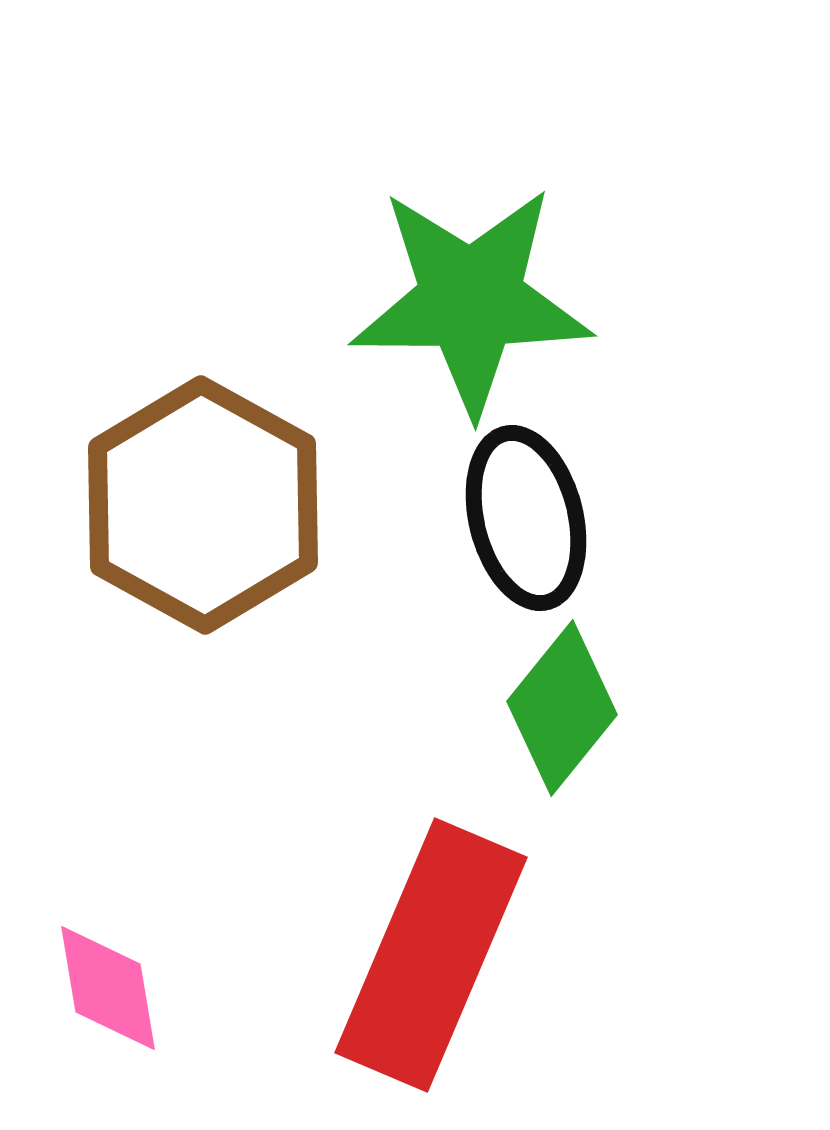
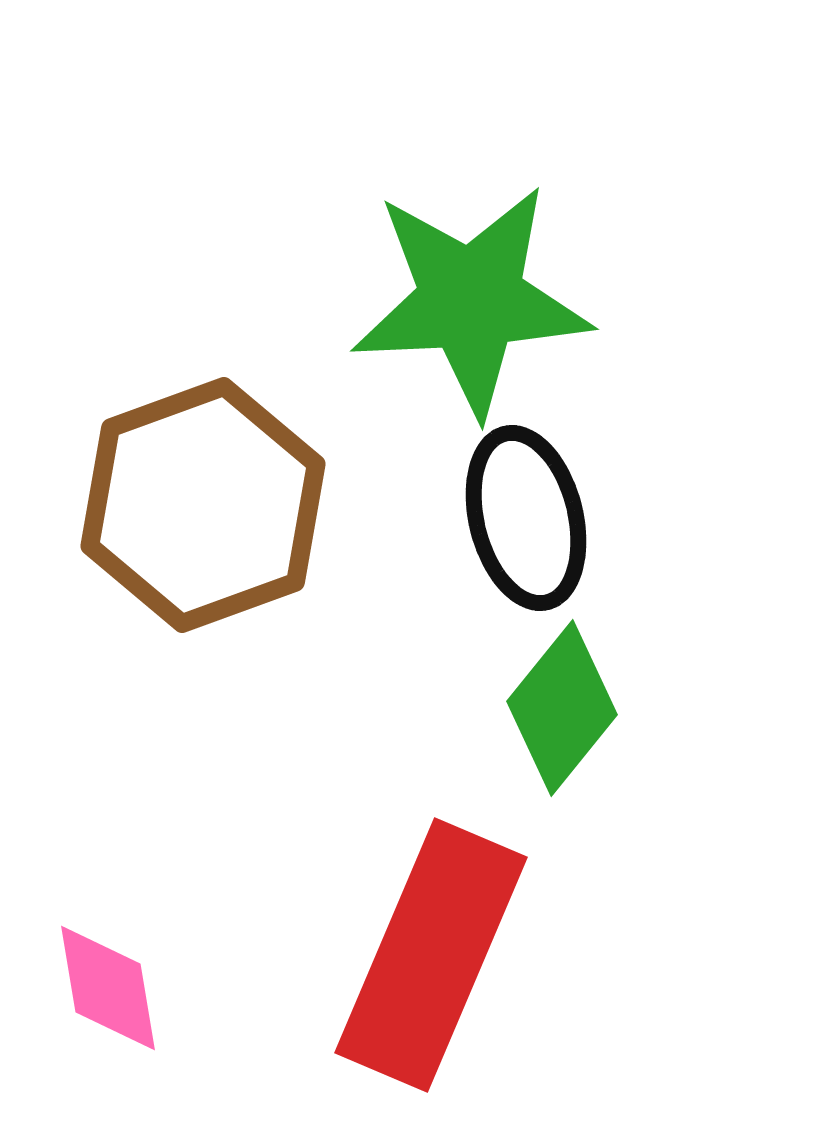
green star: rotated 3 degrees counterclockwise
brown hexagon: rotated 11 degrees clockwise
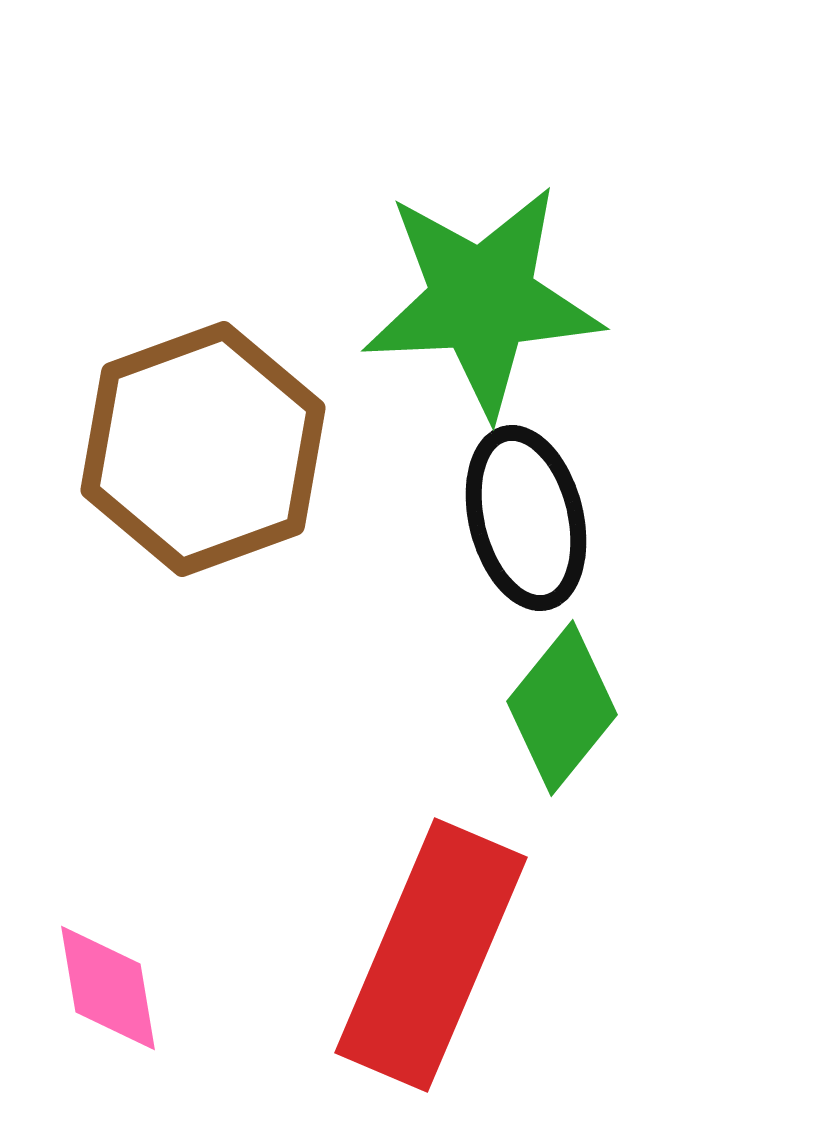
green star: moved 11 px right
brown hexagon: moved 56 px up
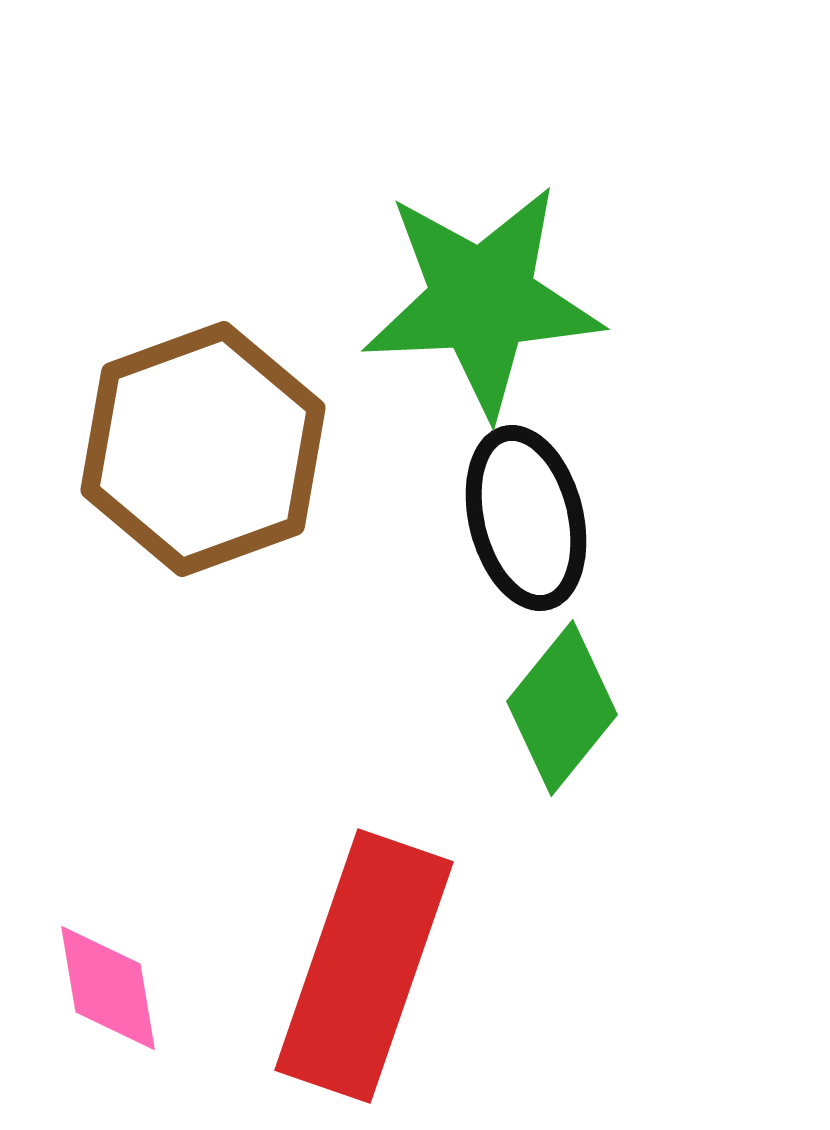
red rectangle: moved 67 px left, 11 px down; rotated 4 degrees counterclockwise
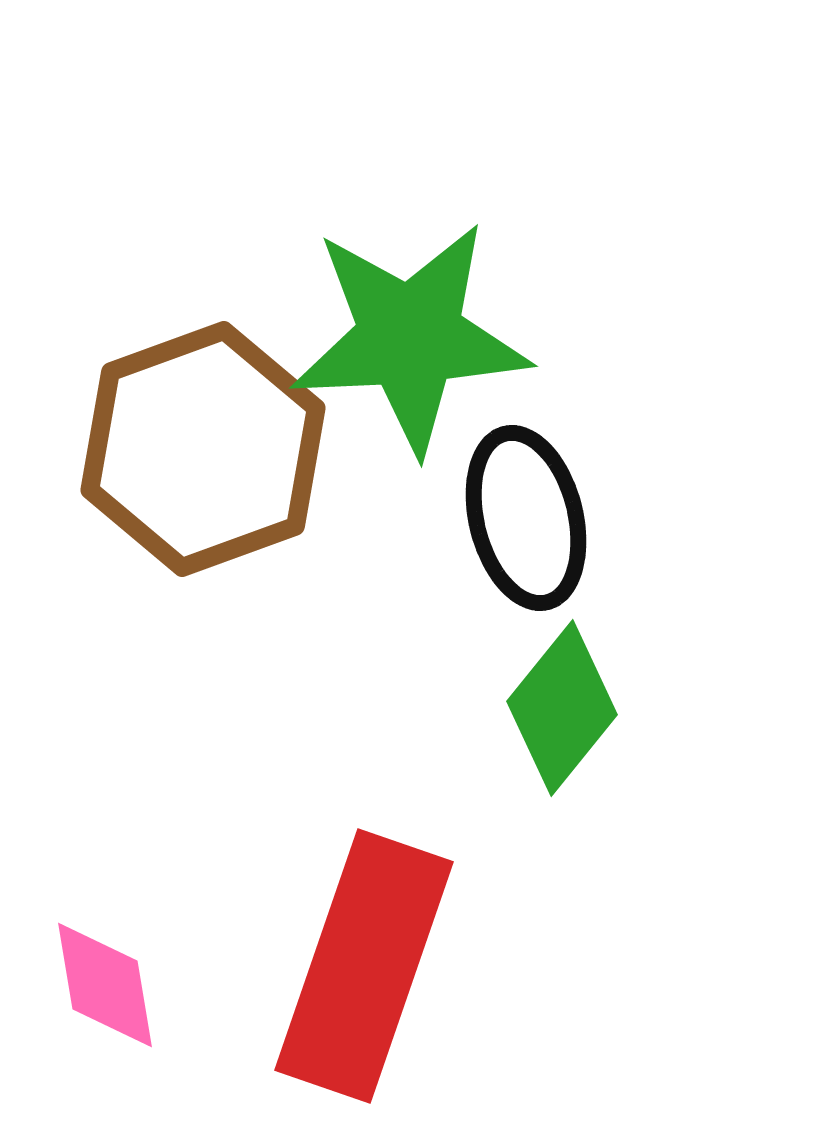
green star: moved 72 px left, 37 px down
pink diamond: moved 3 px left, 3 px up
